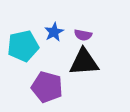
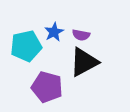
purple semicircle: moved 2 px left
cyan pentagon: moved 3 px right
black triangle: rotated 24 degrees counterclockwise
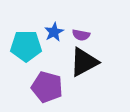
cyan pentagon: rotated 12 degrees clockwise
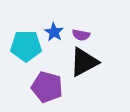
blue star: rotated 12 degrees counterclockwise
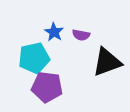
cyan pentagon: moved 8 px right, 12 px down; rotated 12 degrees counterclockwise
black triangle: moved 23 px right; rotated 8 degrees clockwise
purple pentagon: rotated 8 degrees counterclockwise
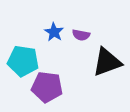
cyan pentagon: moved 11 px left, 3 px down; rotated 20 degrees clockwise
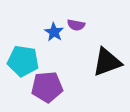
purple semicircle: moved 5 px left, 10 px up
purple pentagon: rotated 12 degrees counterclockwise
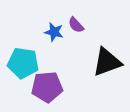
purple semicircle: rotated 36 degrees clockwise
blue star: rotated 18 degrees counterclockwise
cyan pentagon: moved 2 px down
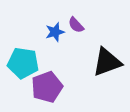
blue star: moved 1 px right; rotated 30 degrees counterclockwise
purple pentagon: rotated 16 degrees counterclockwise
